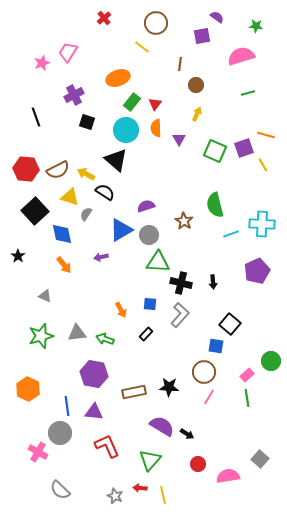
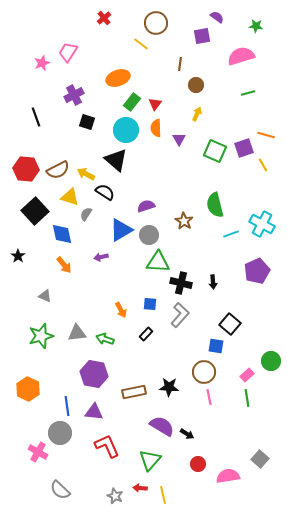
yellow line at (142, 47): moved 1 px left, 3 px up
cyan cross at (262, 224): rotated 25 degrees clockwise
pink line at (209, 397): rotated 42 degrees counterclockwise
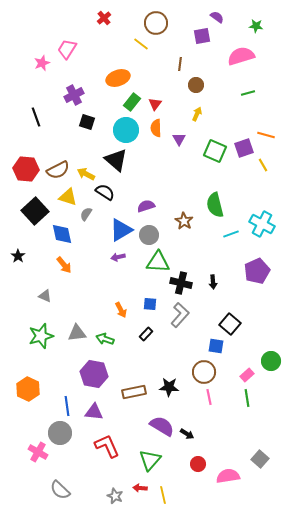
pink trapezoid at (68, 52): moved 1 px left, 3 px up
yellow triangle at (70, 197): moved 2 px left
purple arrow at (101, 257): moved 17 px right
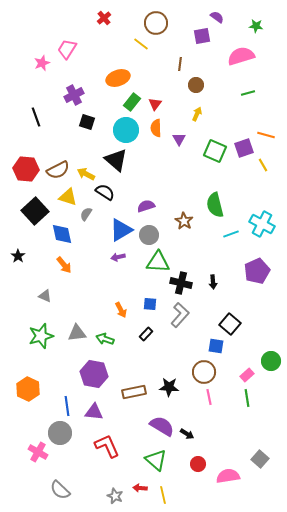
green triangle at (150, 460): moved 6 px right; rotated 30 degrees counterclockwise
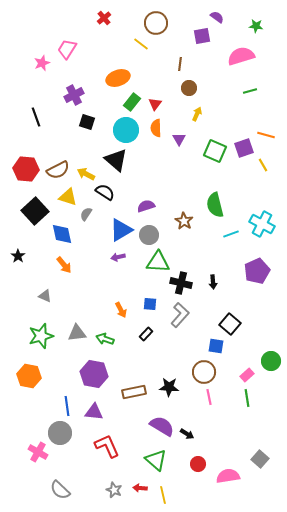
brown circle at (196, 85): moved 7 px left, 3 px down
green line at (248, 93): moved 2 px right, 2 px up
orange hexagon at (28, 389): moved 1 px right, 13 px up; rotated 15 degrees counterclockwise
gray star at (115, 496): moved 1 px left, 6 px up
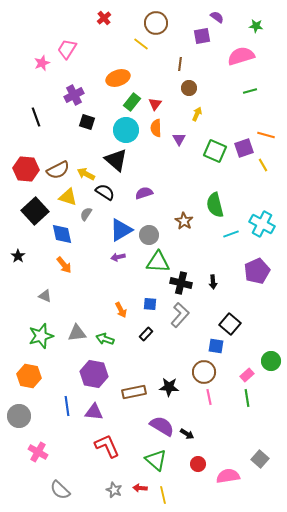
purple semicircle at (146, 206): moved 2 px left, 13 px up
gray circle at (60, 433): moved 41 px left, 17 px up
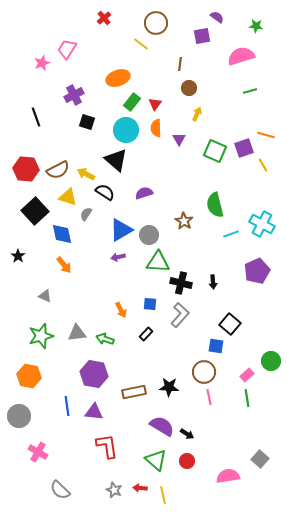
red L-shape at (107, 446): rotated 16 degrees clockwise
red circle at (198, 464): moved 11 px left, 3 px up
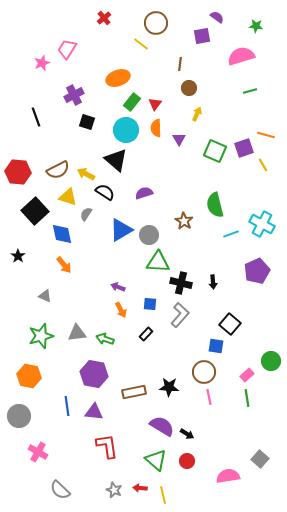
red hexagon at (26, 169): moved 8 px left, 3 px down
purple arrow at (118, 257): moved 30 px down; rotated 32 degrees clockwise
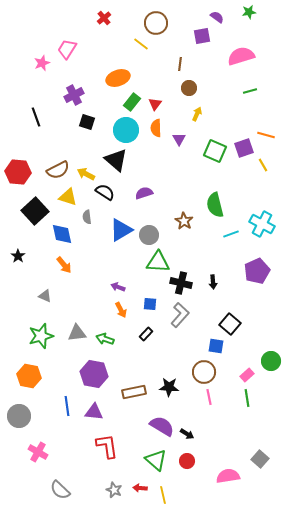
green star at (256, 26): moved 7 px left, 14 px up; rotated 16 degrees counterclockwise
gray semicircle at (86, 214): moved 1 px right, 3 px down; rotated 40 degrees counterclockwise
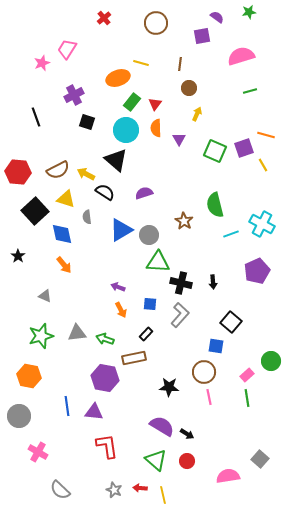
yellow line at (141, 44): moved 19 px down; rotated 21 degrees counterclockwise
yellow triangle at (68, 197): moved 2 px left, 2 px down
black square at (230, 324): moved 1 px right, 2 px up
purple hexagon at (94, 374): moved 11 px right, 4 px down
brown rectangle at (134, 392): moved 34 px up
